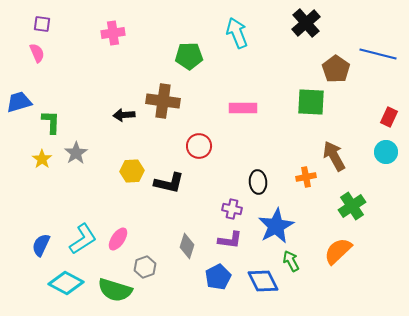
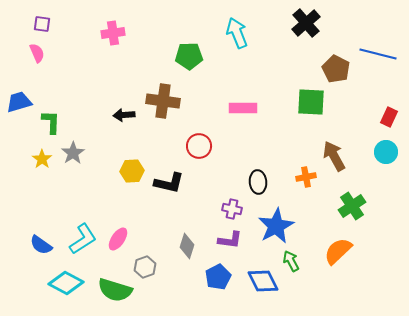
brown pentagon: rotated 8 degrees counterclockwise
gray star: moved 3 px left
blue semicircle: rotated 80 degrees counterclockwise
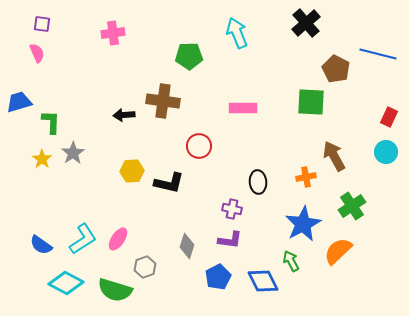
blue star: moved 27 px right, 2 px up
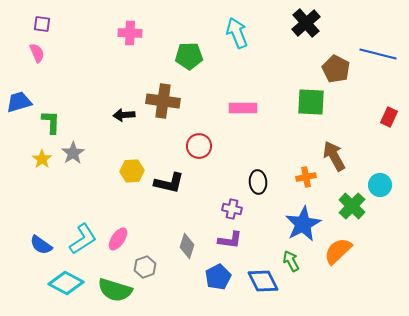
pink cross: moved 17 px right; rotated 10 degrees clockwise
cyan circle: moved 6 px left, 33 px down
green cross: rotated 12 degrees counterclockwise
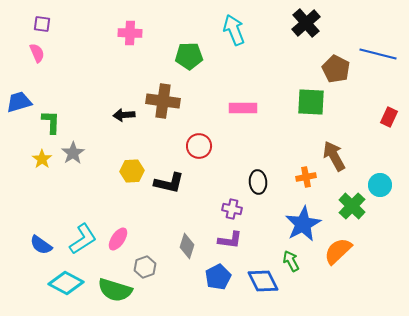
cyan arrow: moved 3 px left, 3 px up
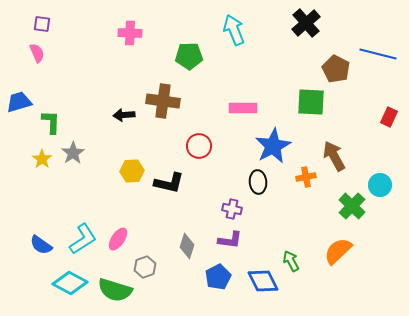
blue star: moved 30 px left, 78 px up
cyan diamond: moved 4 px right
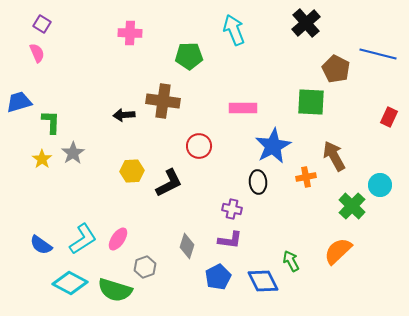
purple square: rotated 24 degrees clockwise
black L-shape: rotated 40 degrees counterclockwise
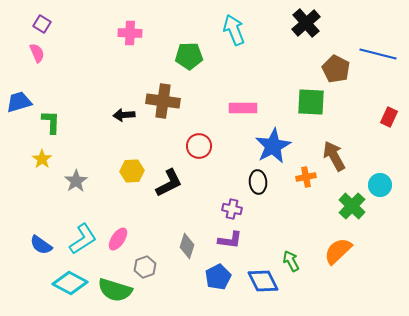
gray star: moved 3 px right, 28 px down
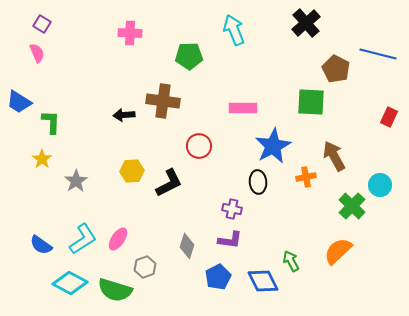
blue trapezoid: rotated 132 degrees counterclockwise
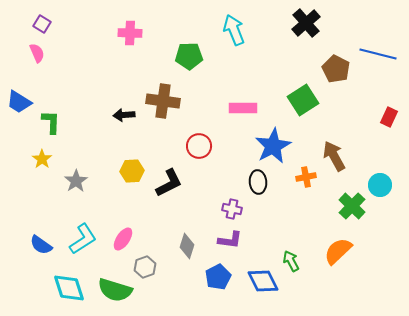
green square: moved 8 px left, 2 px up; rotated 36 degrees counterclockwise
pink ellipse: moved 5 px right
cyan diamond: moved 1 px left, 5 px down; rotated 44 degrees clockwise
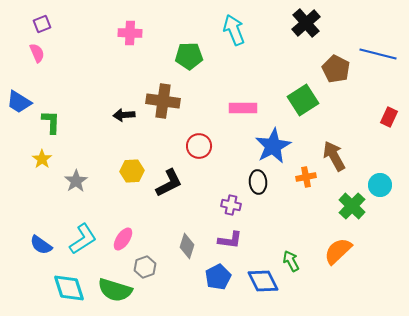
purple square: rotated 36 degrees clockwise
purple cross: moved 1 px left, 4 px up
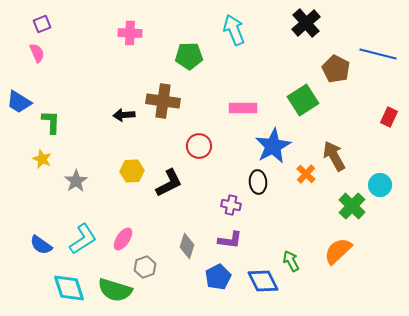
yellow star: rotated 12 degrees counterclockwise
orange cross: moved 3 px up; rotated 36 degrees counterclockwise
